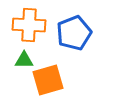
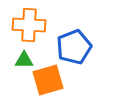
blue pentagon: moved 14 px down
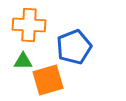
green triangle: moved 1 px left, 1 px down
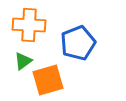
blue pentagon: moved 4 px right, 4 px up
green triangle: rotated 36 degrees counterclockwise
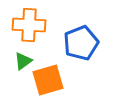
blue pentagon: moved 3 px right
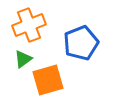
orange cross: rotated 24 degrees counterclockwise
green triangle: moved 2 px up
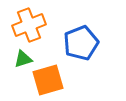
green triangle: rotated 18 degrees clockwise
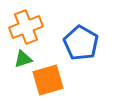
orange cross: moved 3 px left, 2 px down
blue pentagon: rotated 20 degrees counterclockwise
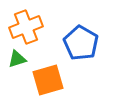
green triangle: moved 6 px left
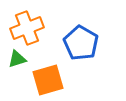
orange cross: moved 1 px right, 1 px down
